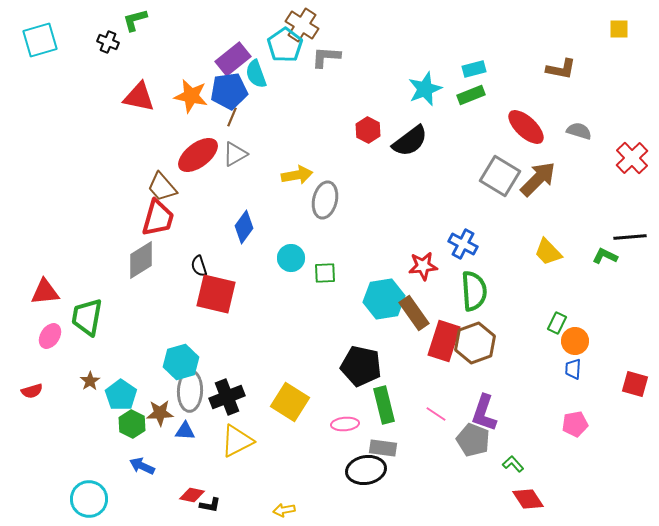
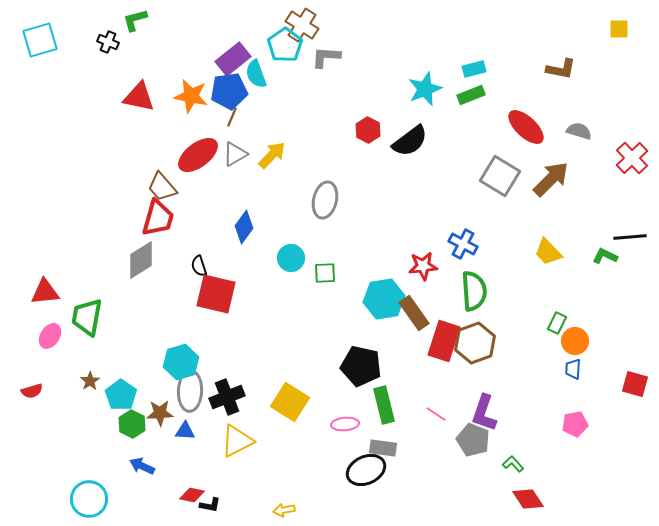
yellow arrow at (297, 175): moved 25 px left, 20 px up; rotated 36 degrees counterclockwise
brown arrow at (538, 179): moved 13 px right
black ellipse at (366, 470): rotated 15 degrees counterclockwise
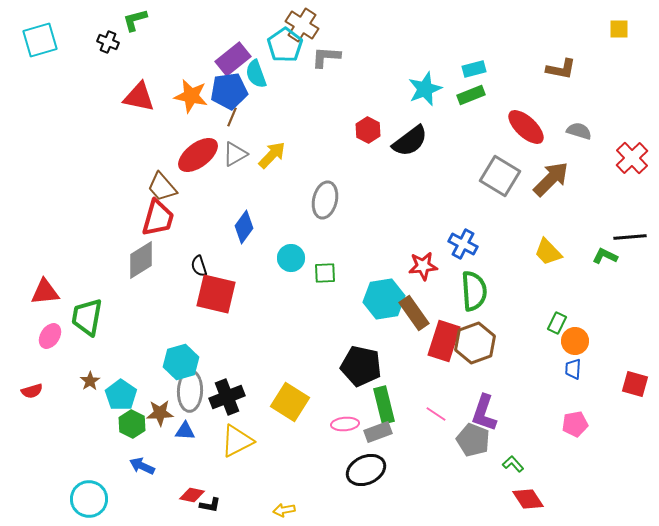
gray rectangle at (383, 448): moved 5 px left, 16 px up; rotated 28 degrees counterclockwise
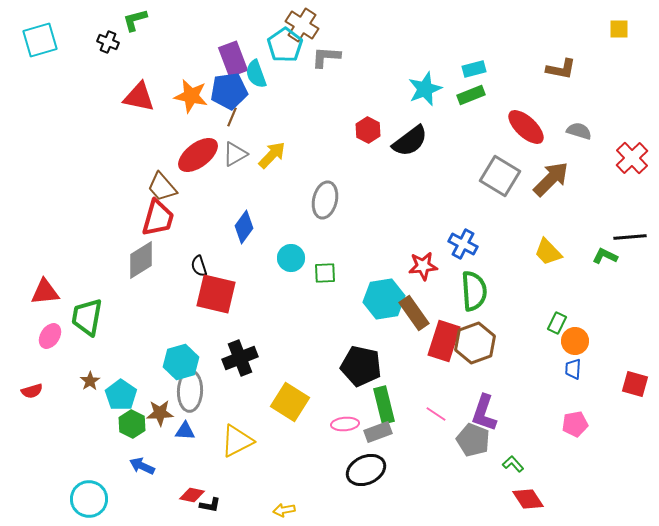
purple rectangle at (233, 59): rotated 72 degrees counterclockwise
black cross at (227, 397): moved 13 px right, 39 px up
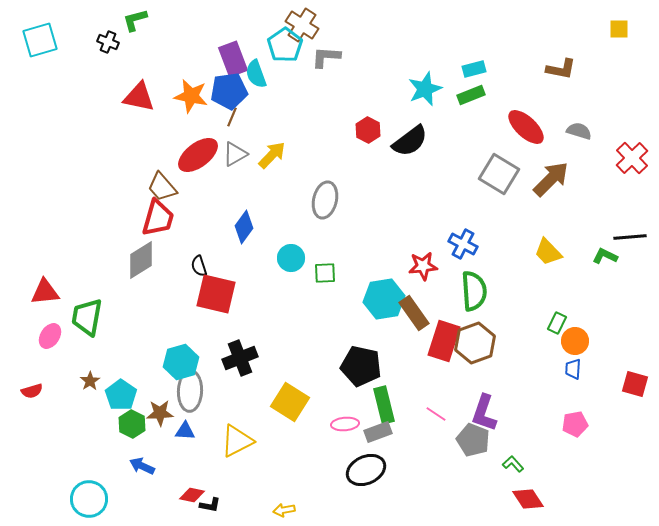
gray square at (500, 176): moved 1 px left, 2 px up
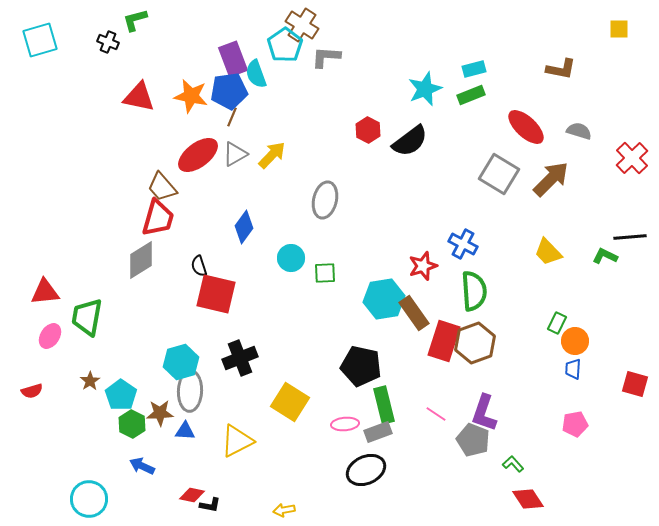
red star at (423, 266): rotated 12 degrees counterclockwise
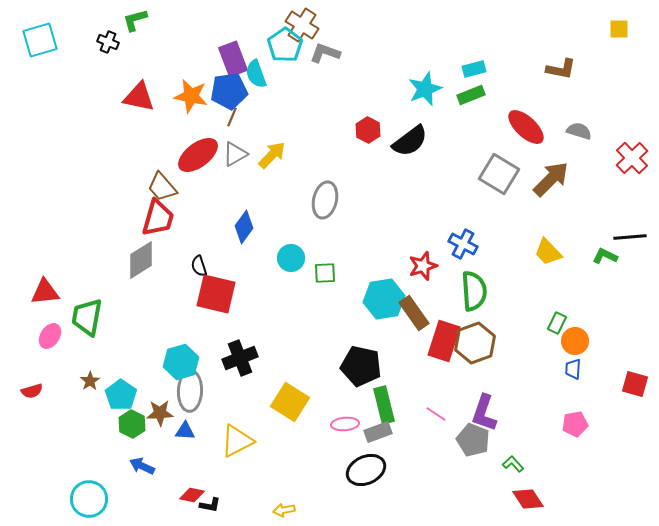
gray L-shape at (326, 57): moved 1 px left, 4 px up; rotated 16 degrees clockwise
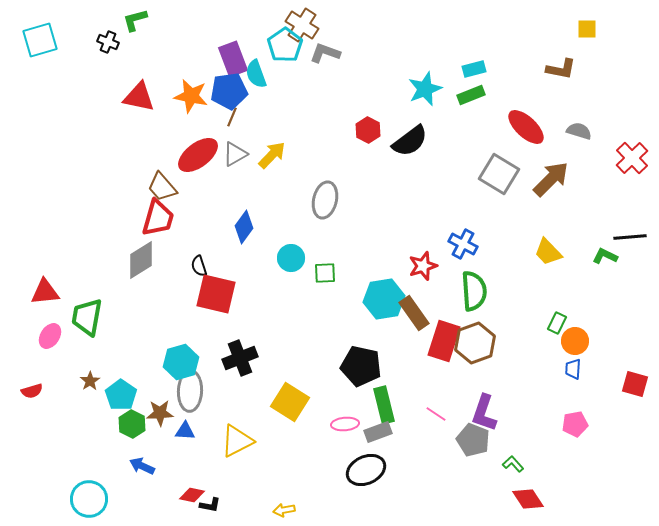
yellow square at (619, 29): moved 32 px left
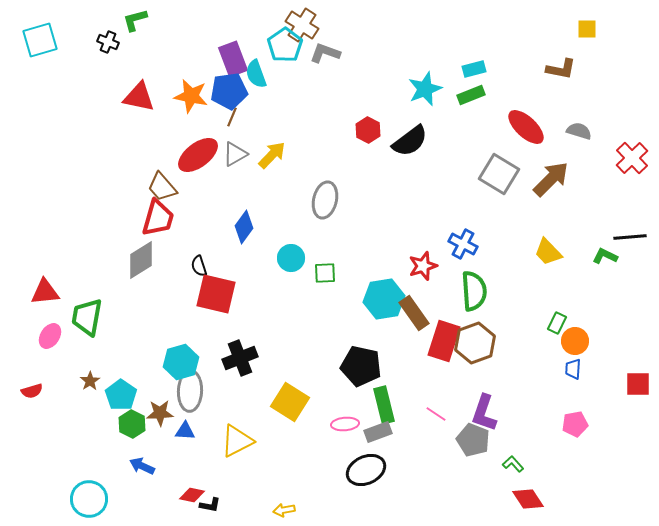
red square at (635, 384): moved 3 px right; rotated 16 degrees counterclockwise
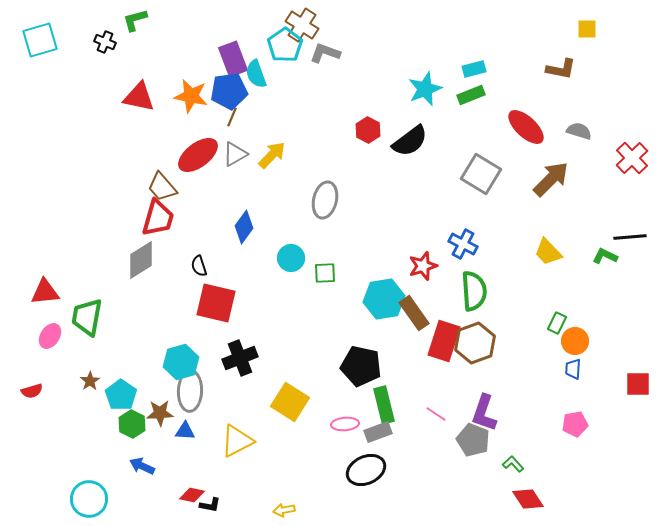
black cross at (108, 42): moved 3 px left
gray square at (499, 174): moved 18 px left
red square at (216, 294): moved 9 px down
